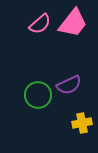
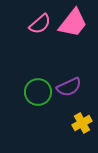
purple semicircle: moved 2 px down
green circle: moved 3 px up
yellow cross: rotated 18 degrees counterclockwise
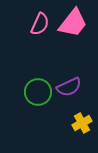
pink semicircle: rotated 25 degrees counterclockwise
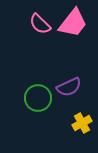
pink semicircle: rotated 110 degrees clockwise
green circle: moved 6 px down
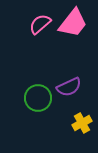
pink semicircle: rotated 95 degrees clockwise
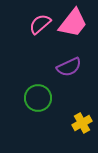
purple semicircle: moved 20 px up
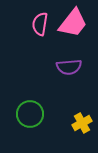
pink semicircle: rotated 40 degrees counterclockwise
purple semicircle: rotated 20 degrees clockwise
green circle: moved 8 px left, 16 px down
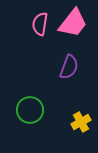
purple semicircle: rotated 65 degrees counterclockwise
green circle: moved 4 px up
yellow cross: moved 1 px left, 1 px up
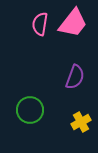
purple semicircle: moved 6 px right, 10 px down
